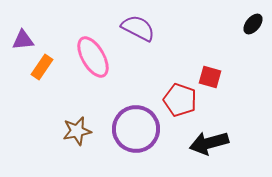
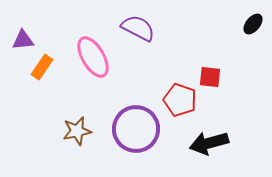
red square: rotated 10 degrees counterclockwise
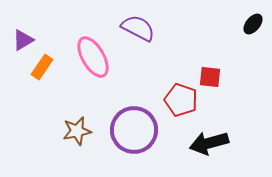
purple triangle: rotated 25 degrees counterclockwise
red pentagon: moved 1 px right
purple circle: moved 2 px left, 1 px down
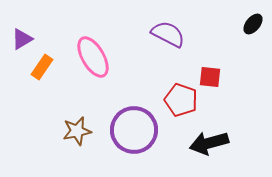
purple semicircle: moved 30 px right, 6 px down
purple triangle: moved 1 px left, 1 px up
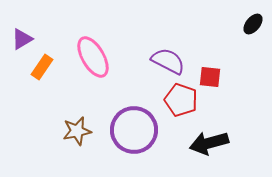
purple semicircle: moved 27 px down
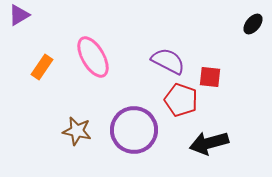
purple triangle: moved 3 px left, 24 px up
brown star: rotated 24 degrees clockwise
